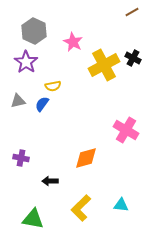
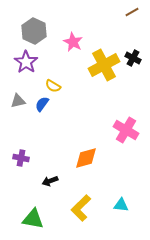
yellow semicircle: rotated 42 degrees clockwise
black arrow: rotated 21 degrees counterclockwise
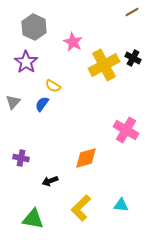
gray hexagon: moved 4 px up
gray triangle: moved 5 px left, 1 px down; rotated 35 degrees counterclockwise
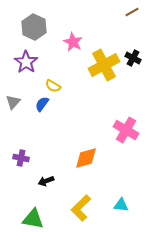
black arrow: moved 4 px left
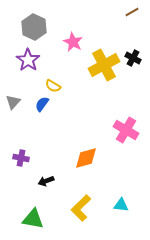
purple star: moved 2 px right, 2 px up
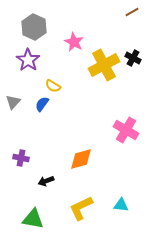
pink star: moved 1 px right
orange diamond: moved 5 px left, 1 px down
yellow L-shape: rotated 20 degrees clockwise
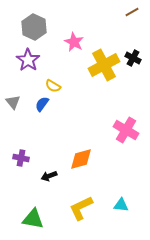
gray triangle: rotated 21 degrees counterclockwise
black arrow: moved 3 px right, 5 px up
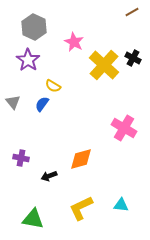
yellow cross: rotated 20 degrees counterclockwise
pink cross: moved 2 px left, 2 px up
